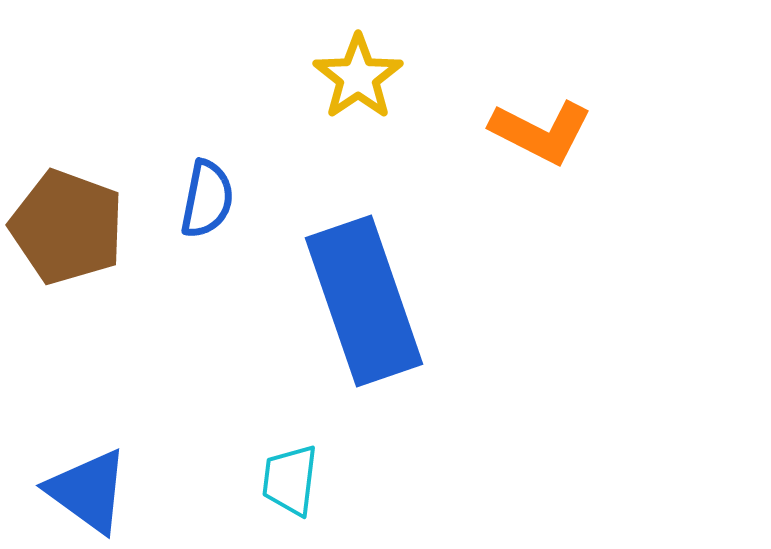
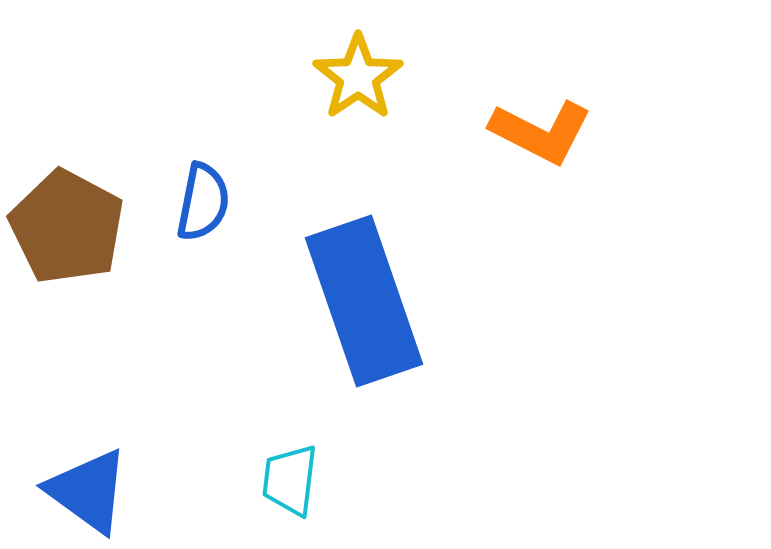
blue semicircle: moved 4 px left, 3 px down
brown pentagon: rotated 8 degrees clockwise
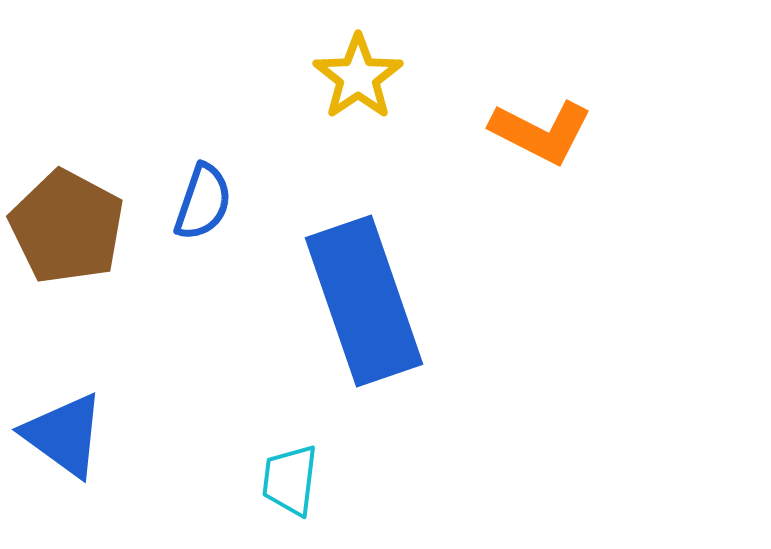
blue semicircle: rotated 8 degrees clockwise
blue triangle: moved 24 px left, 56 px up
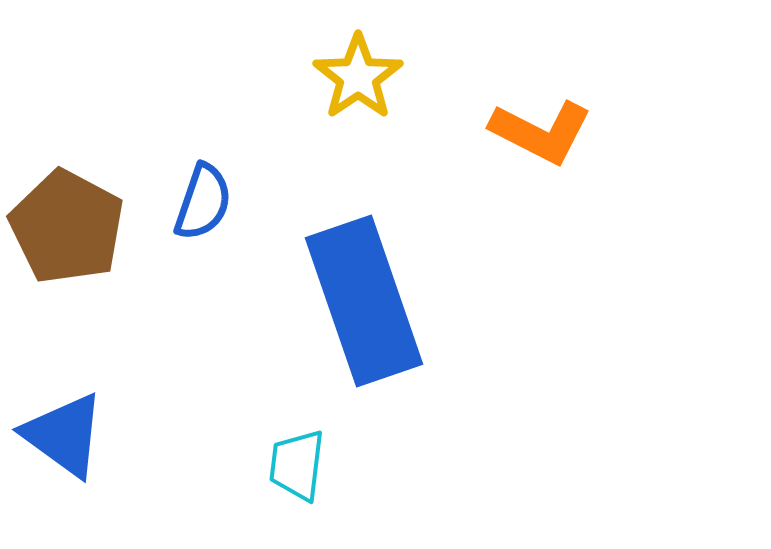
cyan trapezoid: moved 7 px right, 15 px up
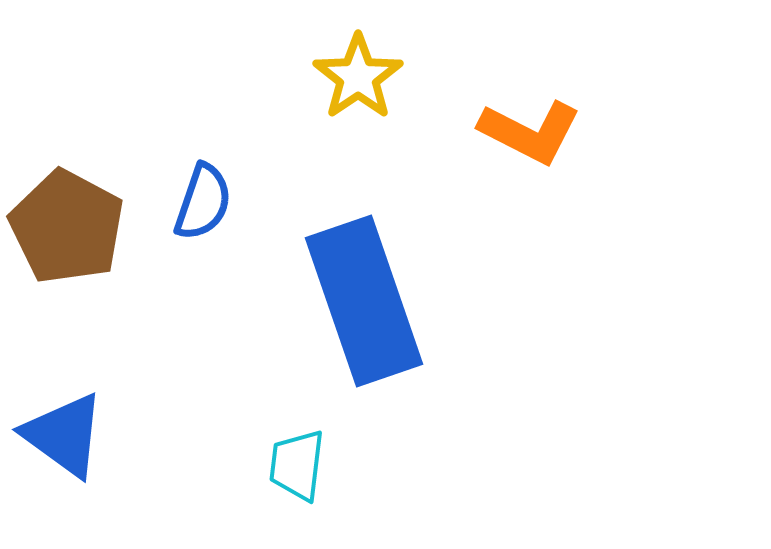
orange L-shape: moved 11 px left
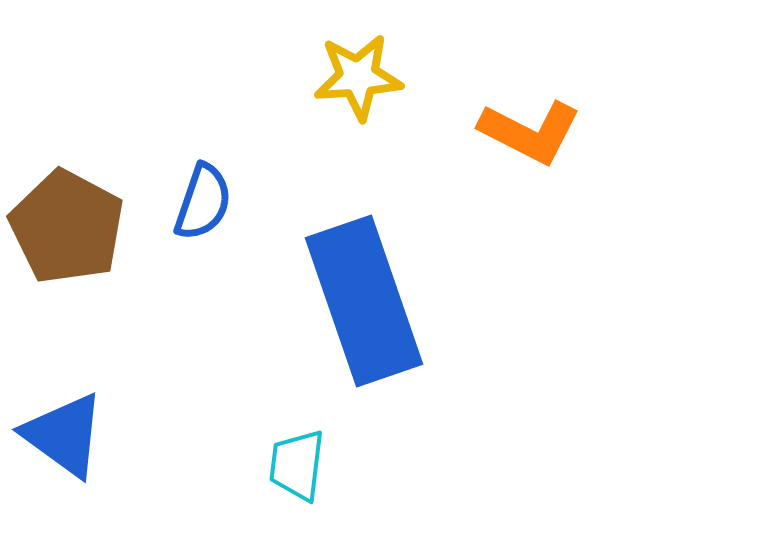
yellow star: rotated 30 degrees clockwise
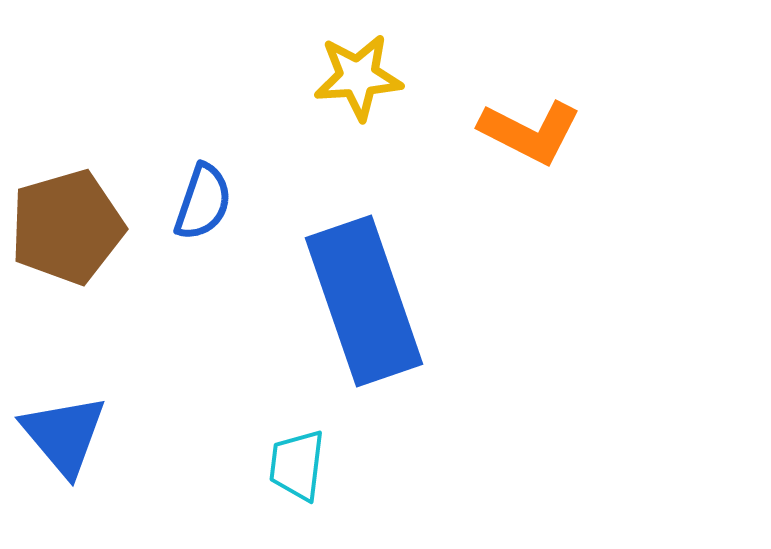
brown pentagon: rotated 28 degrees clockwise
blue triangle: rotated 14 degrees clockwise
